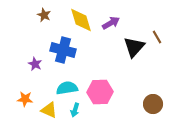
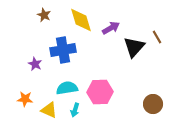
purple arrow: moved 5 px down
blue cross: rotated 25 degrees counterclockwise
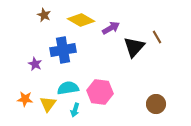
yellow diamond: rotated 44 degrees counterclockwise
cyan semicircle: moved 1 px right
pink hexagon: rotated 10 degrees clockwise
brown circle: moved 3 px right
yellow triangle: moved 1 px left, 6 px up; rotated 42 degrees clockwise
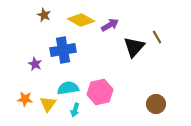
purple arrow: moved 1 px left, 3 px up
pink hexagon: rotated 20 degrees counterclockwise
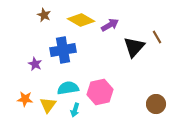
yellow triangle: moved 1 px down
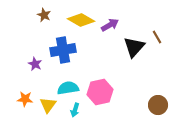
brown circle: moved 2 px right, 1 px down
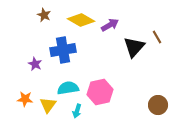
cyan arrow: moved 2 px right, 1 px down
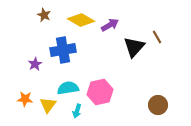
purple star: rotated 16 degrees clockwise
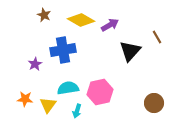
black triangle: moved 4 px left, 4 px down
brown circle: moved 4 px left, 2 px up
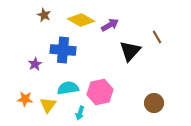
blue cross: rotated 15 degrees clockwise
cyan arrow: moved 3 px right, 2 px down
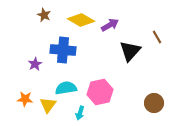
cyan semicircle: moved 2 px left
